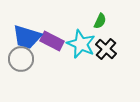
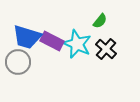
green semicircle: rotated 14 degrees clockwise
cyan star: moved 4 px left
gray circle: moved 3 px left, 3 px down
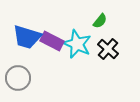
black cross: moved 2 px right
gray circle: moved 16 px down
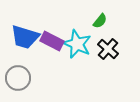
blue trapezoid: moved 2 px left
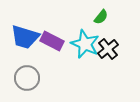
green semicircle: moved 1 px right, 4 px up
cyan star: moved 8 px right
black cross: rotated 10 degrees clockwise
gray circle: moved 9 px right
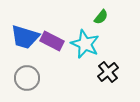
black cross: moved 23 px down
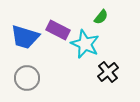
purple rectangle: moved 6 px right, 11 px up
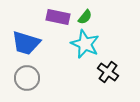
green semicircle: moved 16 px left
purple rectangle: moved 13 px up; rotated 15 degrees counterclockwise
blue trapezoid: moved 1 px right, 6 px down
black cross: rotated 15 degrees counterclockwise
